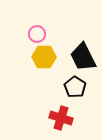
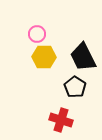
red cross: moved 2 px down
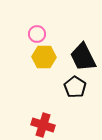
red cross: moved 18 px left, 5 px down
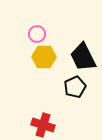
black pentagon: rotated 15 degrees clockwise
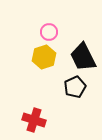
pink circle: moved 12 px right, 2 px up
yellow hexagon: rotated 20 degrees counterclockwise
red cross: moved 9 px left, 5 px up
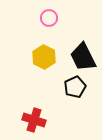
pink circle: moved 14 px up
yellow hexagon: rotated 15 degrees counterclockwise
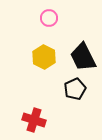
black pentagon: moved 2 px down
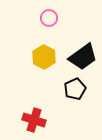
black trapezoid: rotated 100 degrees counterclockwise
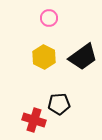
black pentagon: moved 16 px left, 15 px down; rotated 20 degrees clockwise
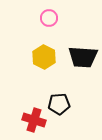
black trapezoid: rotated 40 degrees clockwise
